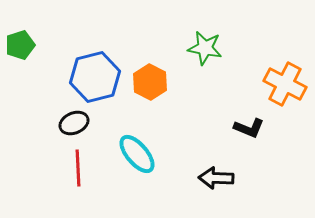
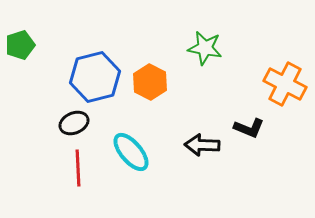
cyan ellipse: moved 6 px left, 2 px up
black arrow: moved 14 px left, 33 px up
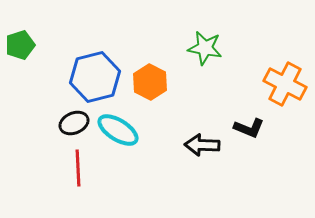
cyan ellipse: moved 13 px left, 22 px up; rotated 18 degrees counterclockwise
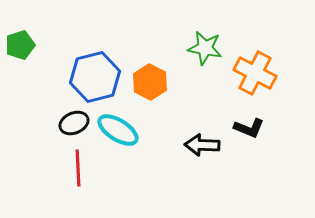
orange cross: moved 30 px left, 11 px up
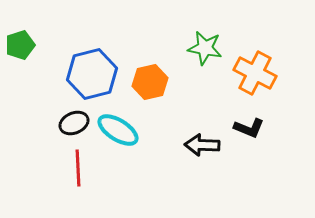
blue hexagon: moved 3 px left, 3 px up
orange hexagon: rotated 20 degrees clockwise
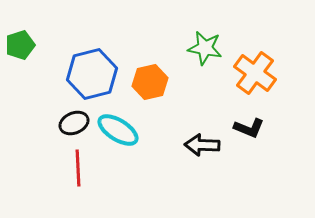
orange cross: rotated 9 degrees clockwise
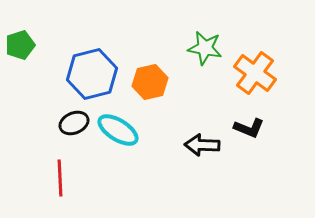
red line: moved 18 px left, 10 px down
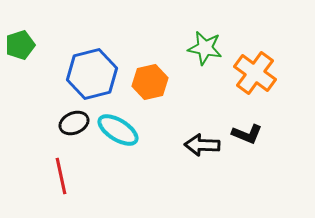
black L-shape: moved 2 px left, 6 px down
red line: moved 1 px right, 2 px up; rotated 9 degrees counterclockwise
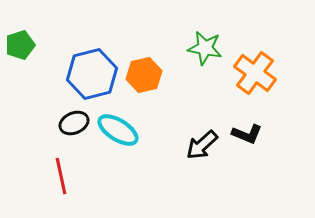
orange hexagon: moved 6 px left, 7 px up
black arrow: rotated 44 degrees counterclockwise
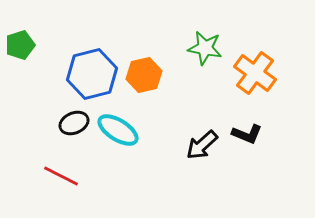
red line: rotated 51 degrees counterclockwise
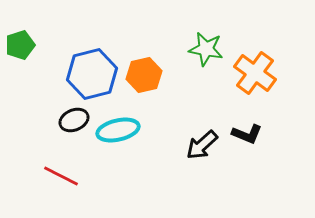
green star: moved 1 px right, 1 px down
black ellipse: moved 3 px up
cyan ellipse: rotated 45 degrees counterclockwise
